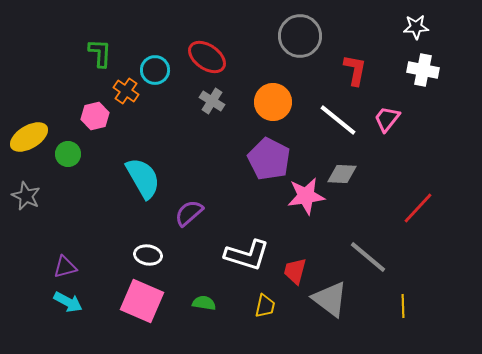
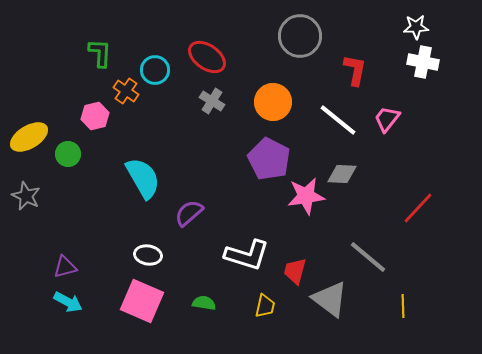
white cross: moved 8 px up
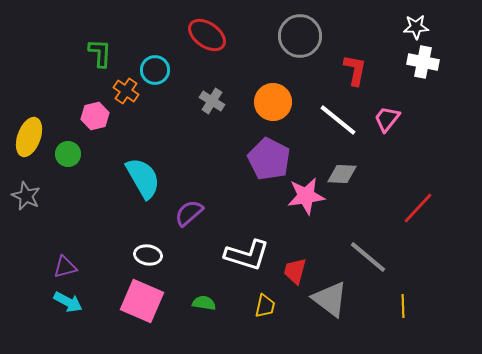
red ellipse: moved 22 px up
yellow ellipse: rotated 39 degrees counterclockwise
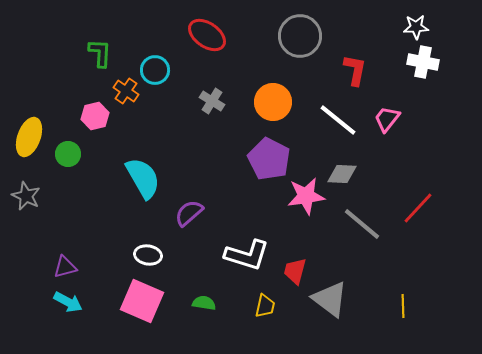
gray line: moved 6 px left, 33 px up
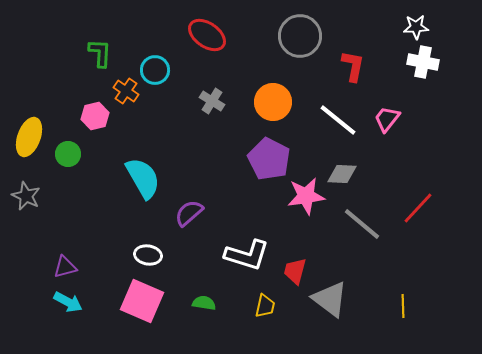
red L-shape: moved 2 px left, 4 px up
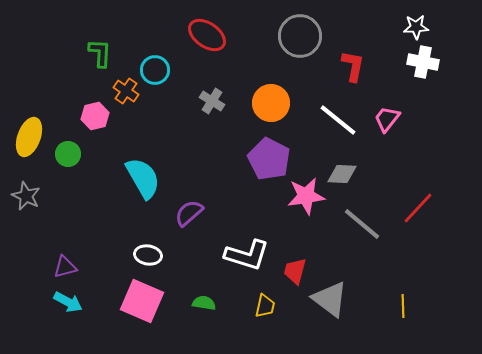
orange circle: moved 2 px left, 1 px down
